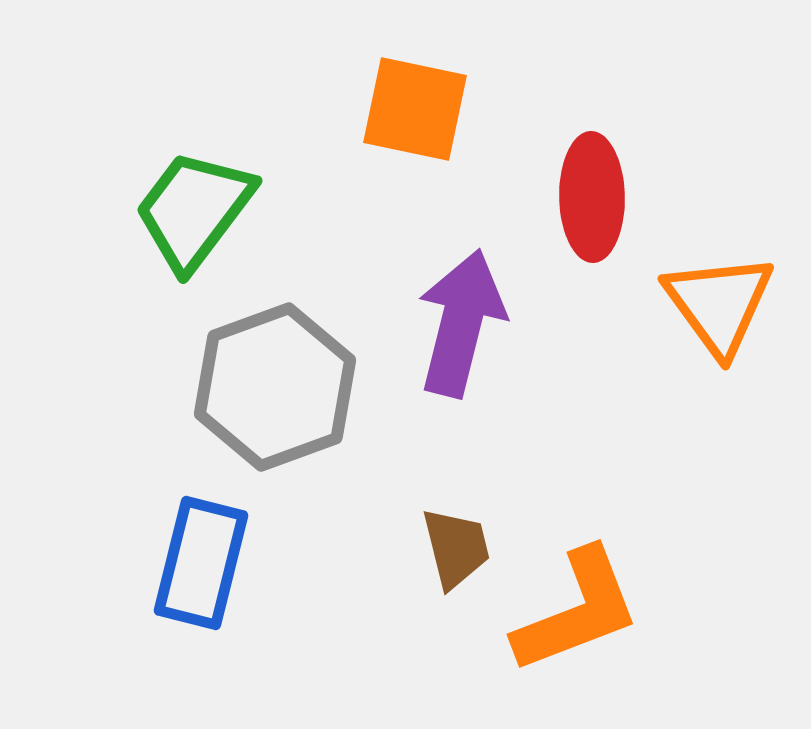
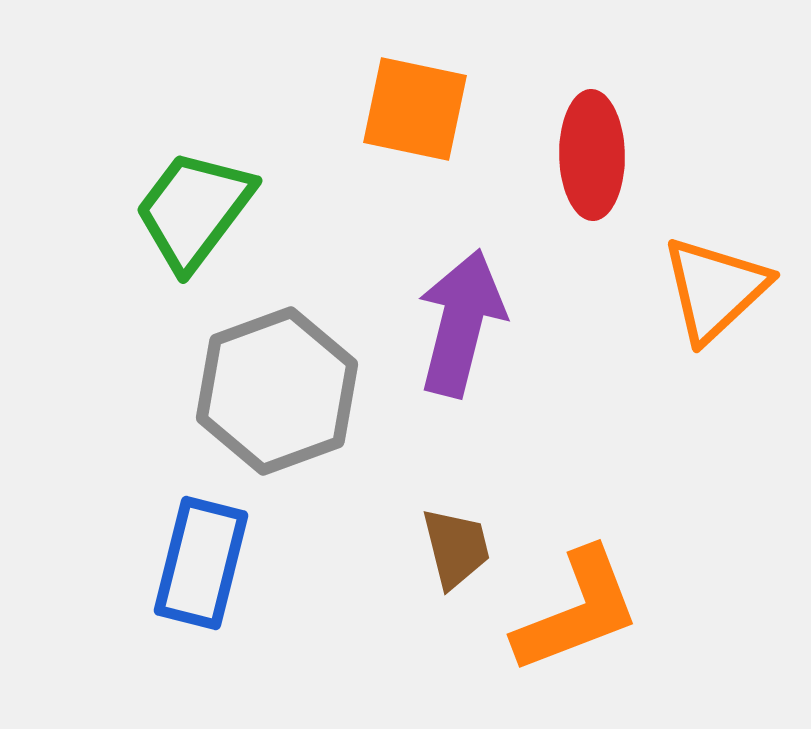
red ellipse: moved 42 px up
orange triangle: moved 4 px left, 15 px up; rotated 23 degrees clockwise
gray hexagon: moved 2 px right, 4 px down
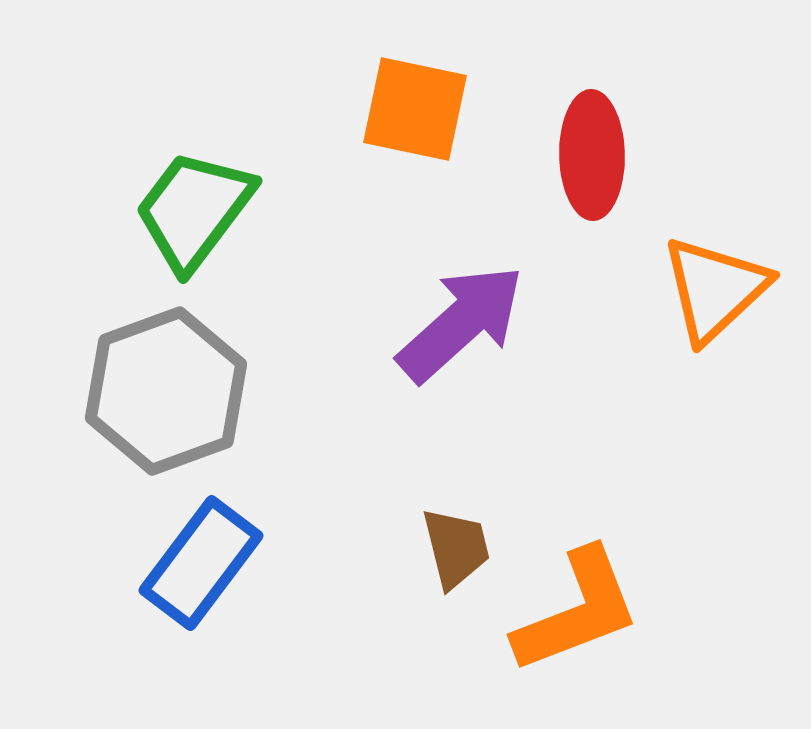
purple arrow: rotated 34 degrees clockwise
gray hexagon: moved 111 px left
blue rectangle: rotated 23 degrees clockwise
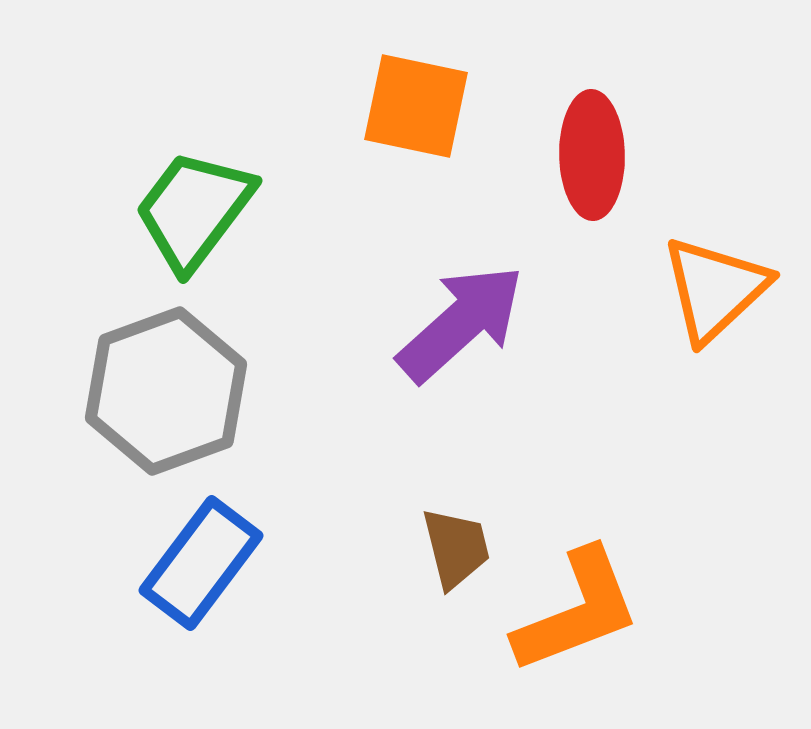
orange square: moved 1 px right, 3 px up
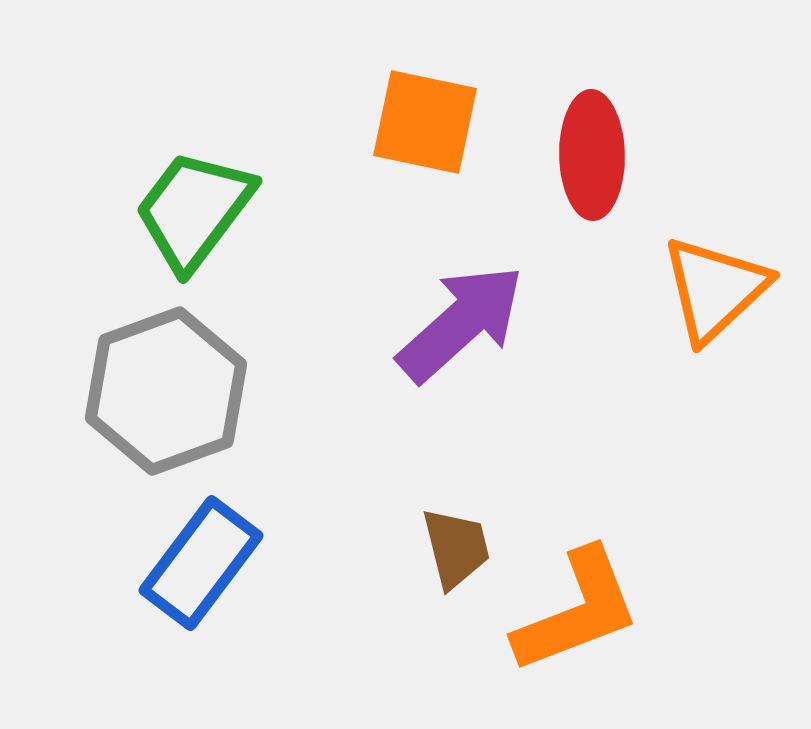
orange square: moved 9 px right, 16 px down
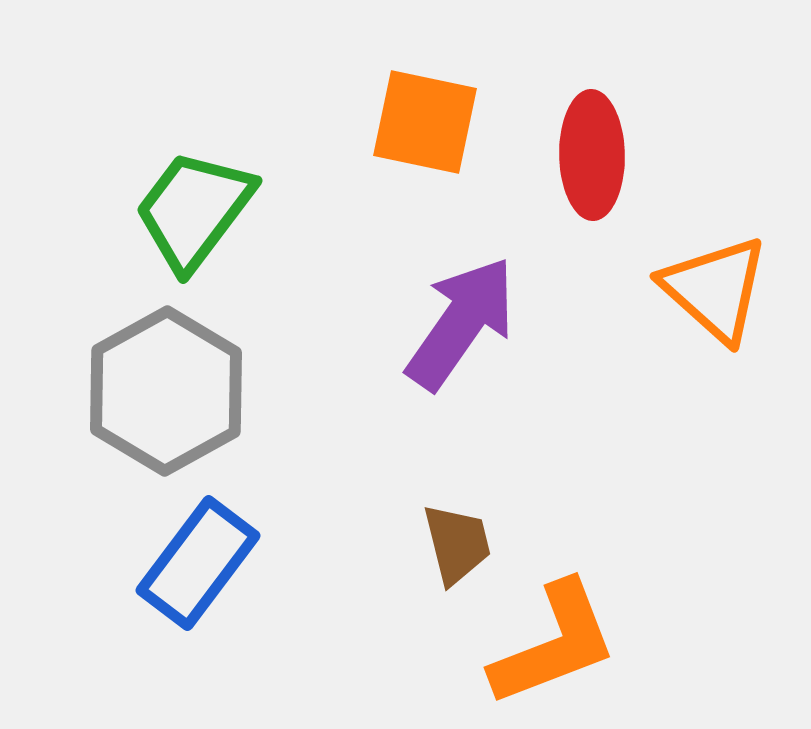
orange triangle: rotated 35 degrees counterclockwise
purple arrow: rotated 13 degrees counterclockwise
gray hexagon: rotated 9 degrees counterclockwise
brown trapezoid: moved 1 px right, 4 px up
blue rectangle: moved 3 px left
orange L-shape: moved 23 px left, 33 px down
